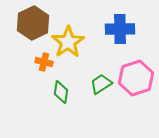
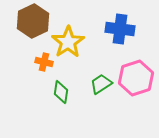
brown hexagon: moved 2 px up
blue cross: rotated 8 degrees clockwise
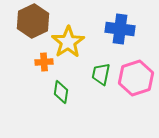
orange cross: rotated 18 degrees counterclockwise
green trapezoid: moved 10 px up; rotated 45 degrees counterclockwise
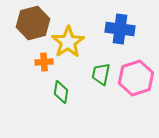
brown hexagon: moved 2 px down; rotated 12 degrees clockwise
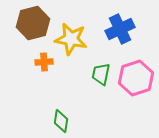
blue cross: rotated 32 degrees counterclockwise
yellow star: moved 3 px right, 3 px up; rotated 28 degrees counterclockwise
green diamond: moved 29 px down
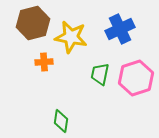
yellow star: moved 2 px up
green trapezoid: moved 1 px left
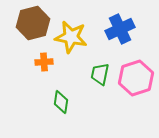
green diamond: moved 19 px up
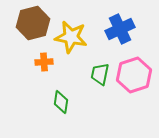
pink hexagon: moved 2 px left, 3 px up
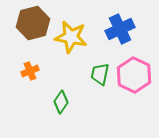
orange cross: moved 14 px left, 9 px down; rotated 18 degrees counterclockwise
pink hexagon: rotated 16 degrees counterclockwise
green diamond: rotated 25 degrees clockwise
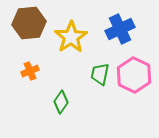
brown hexagon: moved 4 px left; rotated 8 degrees clockwise
yellow star: rotated 28 degrees clockwise
